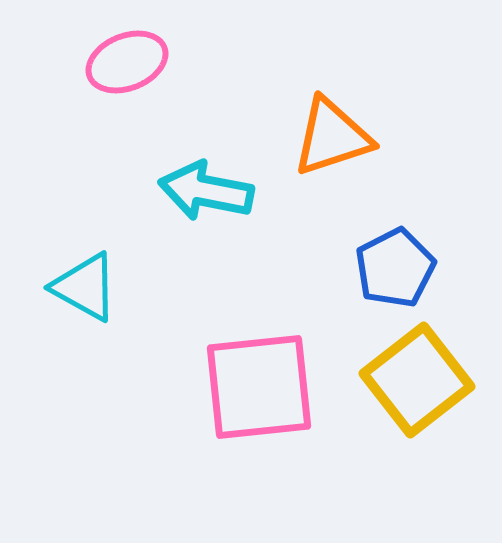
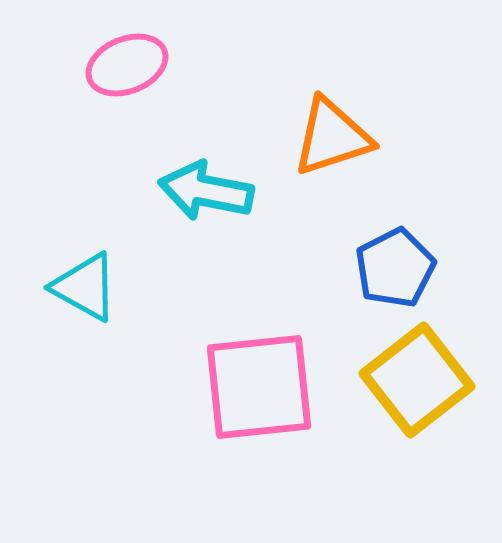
pink ellipse: moved 3 px down
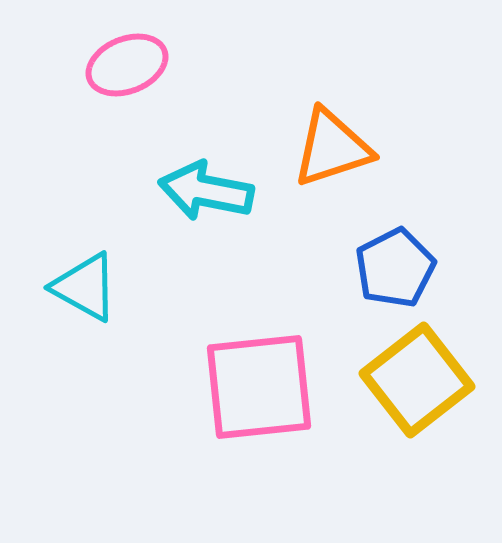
orange triangle: moved 11 px down
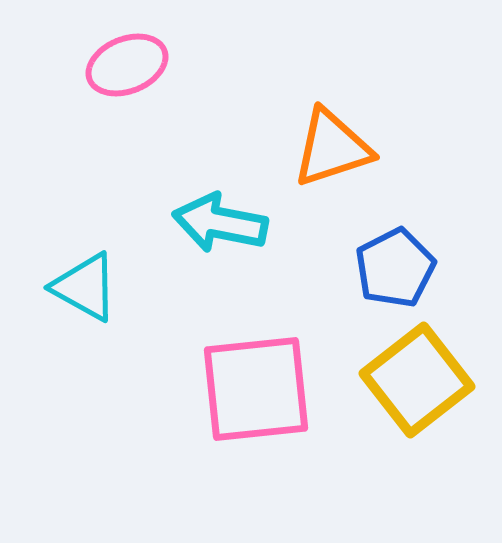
cyan arrow: moved 14 px right, 32 px down
pink square: moved 3 px left, 2 px down
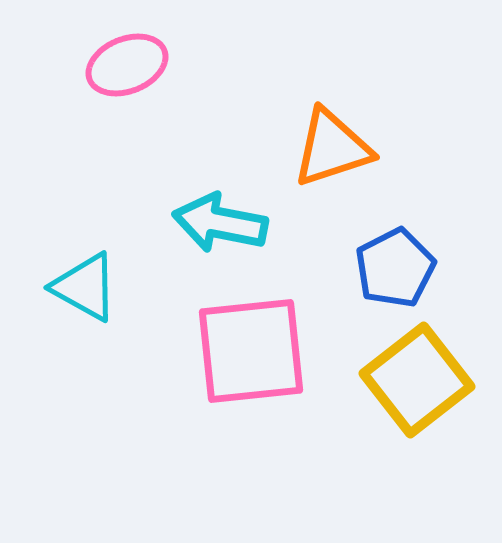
pink square: moved 5 px left, 38 px up
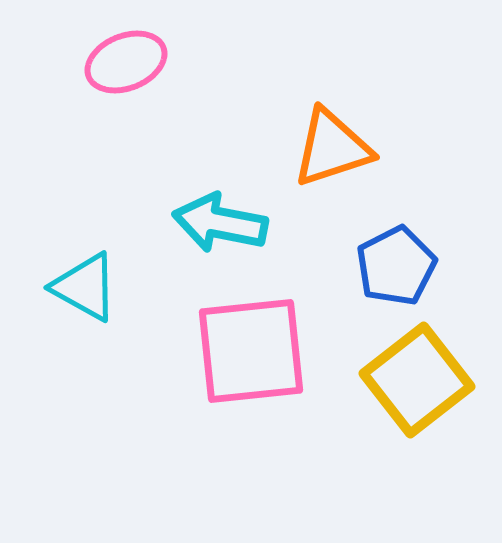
pink ellipse: moved 1 px left, 3 px up
blue pentagon: moved 1 px right, 2 px up
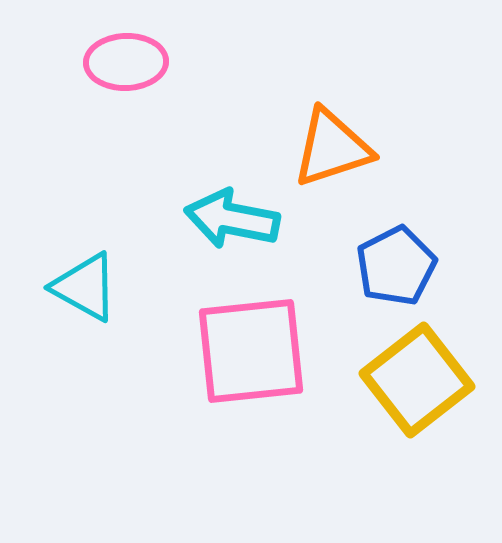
pink ellipse: rotated 20 degrees clockwise
cyan arrow: moved 12 px right, 4 px up
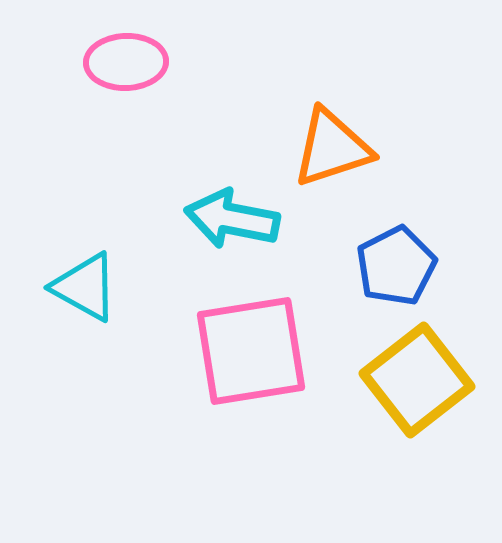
pink square: rotated 3 degrees counterclockwise
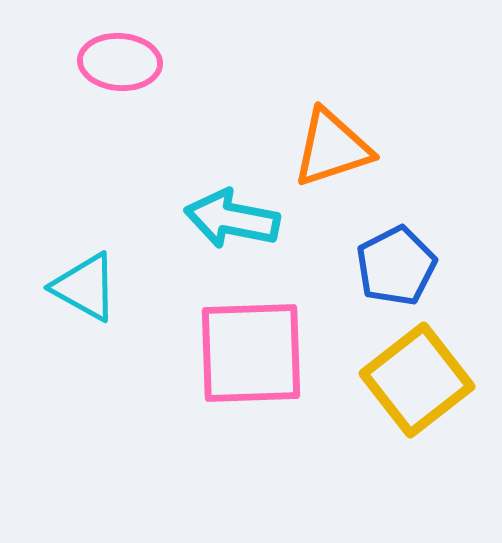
pink ellipse: moved 6 px left; rotated 6 degrees clockwise
pink square: moved 2 px down; rotated 7 degrees clockwise
